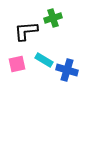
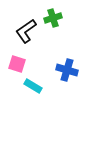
black L-shape: rotated 30 degrees counterclockwise
cyan rectangle: moved 11 px left, 26 px down
pink square: rotated 30 degrees clockwise
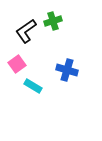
green cross: moved 3 px down
pink square: rotated 36 degrees clockwise
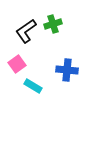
green cross: moved 3 px down
blue cross: rotated 10 degrees counterclockwise
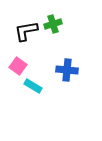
black L-shape: rotated 25 degrees clockwise
pink square: moved 1 px right, 2 px down; rotated 18 degrees counterclockwise
